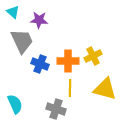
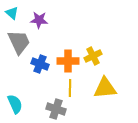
cyan triangle: moved 1 px left, 1 px down
gray trapezoid: moved 3 px left, 1 px down
yellow triangle: moved 1 px up; rotated 20 degrees counterclockwise
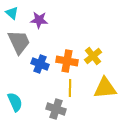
yellow cross: rotated 12 degrees counterclockwise
orange cross: moved 1 px left; rotated 10 degrees clockwise
cyan semicircle: moved 2 px up
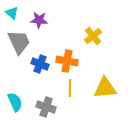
yellow cross: moved 20 px up
gray cross: moved 10 px left, 2 px up
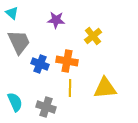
purple star: moved 17 px right
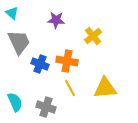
yellow line: rotated 30 degrees counterclockwise
